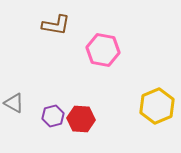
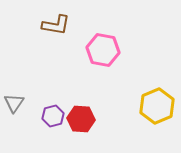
gray triangle: rotated 35 degrees clockwise
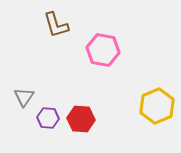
brown L-shape: rotated 64 degrees clockwise
gray triangle: moved 10 px right, 6 px up
purple hexagon: moved 5 px left, 2 px down; rotated 20 degrees clockwise
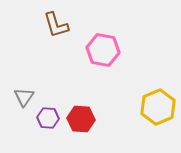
yellow hexagon: moved 1 px right, 1 px down
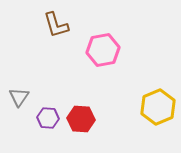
pink hexagon: rotated 20 degrees counterclockwise
gray triangle: moved 5 px left
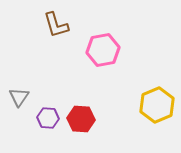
yellow hexagon: moved 1 px left, 2 px up
